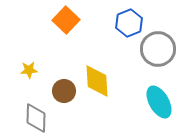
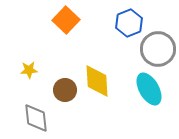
brown circle: moved 1 px right, 1 px up
cyan ellipse: moved 10 px left, 13 px up
gray diamond: rotated 8 degrees counterclockwise
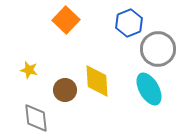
yellow star: rotated 18 degrees clockwise
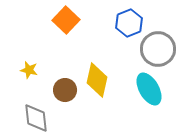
yellow diamond: moved 1 px up; rotated 16 degrees clockwise
